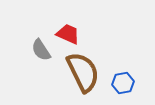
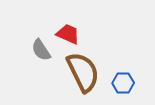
blue hexagon: rotated 10 degrees clockwise
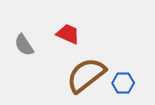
gray semicircle: moved 17 px left, 5 px up
brown semicircle: moved 3 px right, 3 px down; rotated 102 degrees counterclockwise
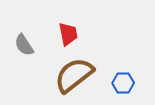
red trapezoid: rotated 55 degrees clockwise
brown semicircle: moved 12 px left
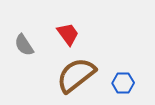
red trapezoid: rotated 25 degrees counterclockwise
brown semicircle: moved 2 px right
